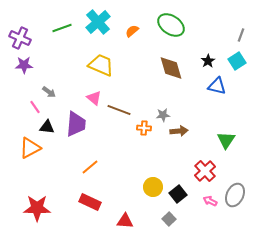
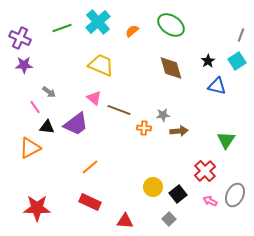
purple trapezoid: rotated 48 degrees clockwise
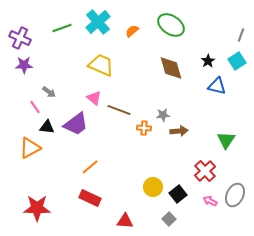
red rectangle: moved 4 px up
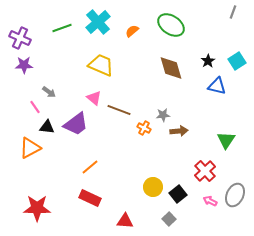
gray line: moved 8 px left, 23 px up
orange cross: rotated 24 degrees clockwise
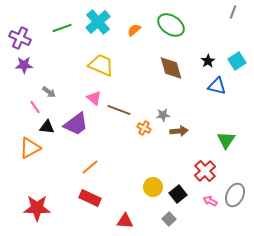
orange semicircle: moved 2 px right, 1 px up
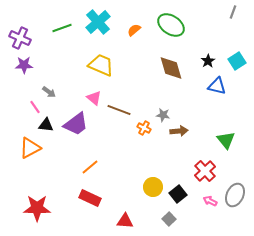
gray star: rotated 16 degrees clockwise
black triangle: moved 1 px left, 2 px up
green triangle: rotated 12 degrees counterclockwise
